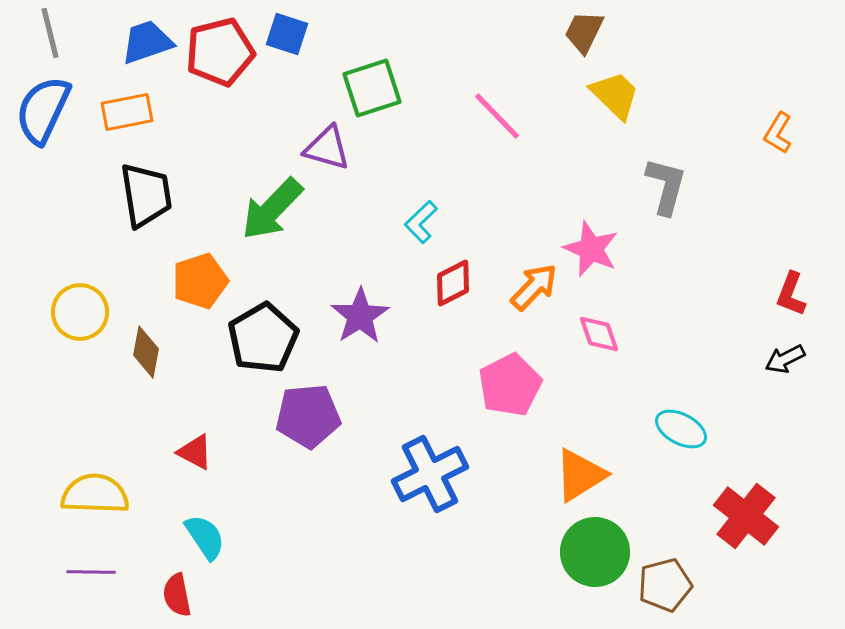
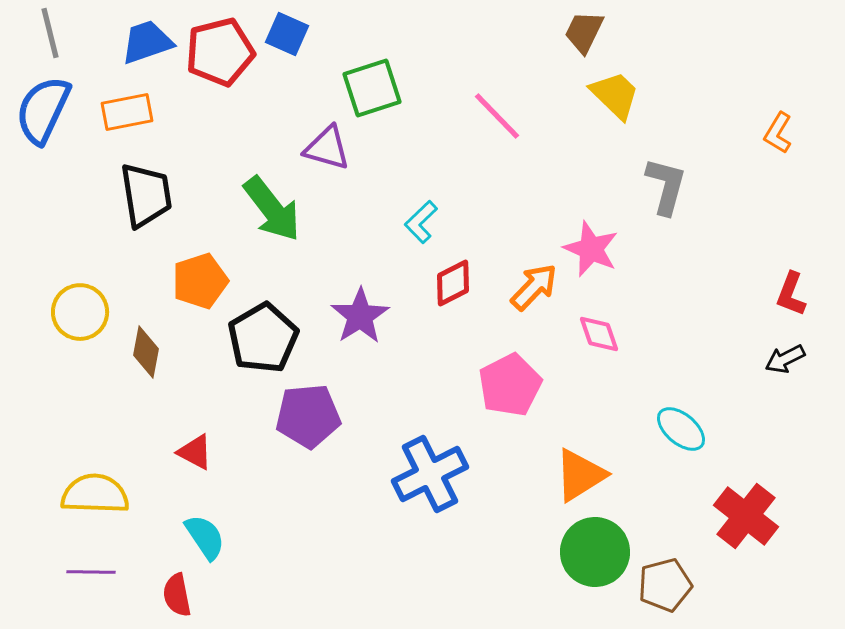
blue square: rotated 6 degrees clockwise
green arrow: rotated 82 degrees counterclockwise
cyan ellipse: rotated 12 degrees clockwise
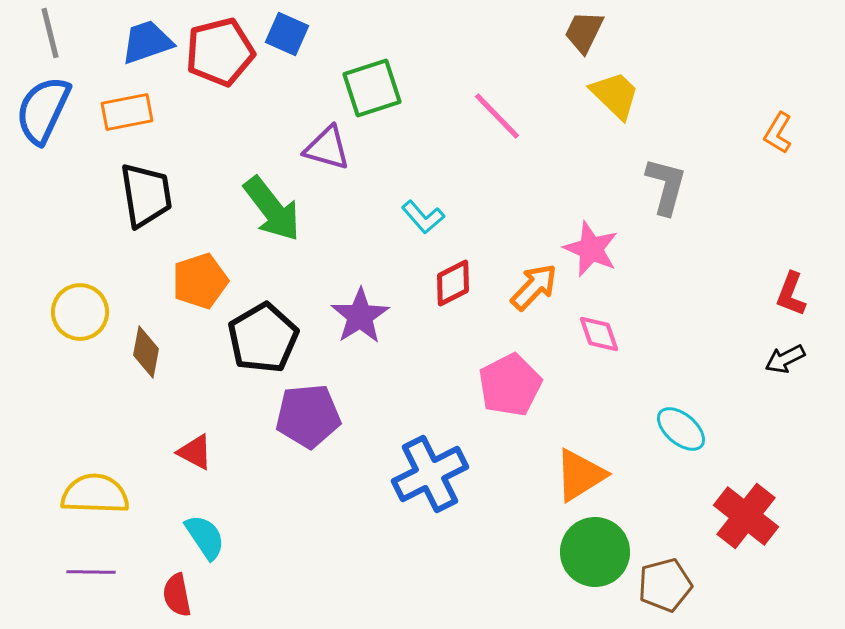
cyan L-shape: moved 2 px right, 5 px up; rotated 87 degrees counterclockwise
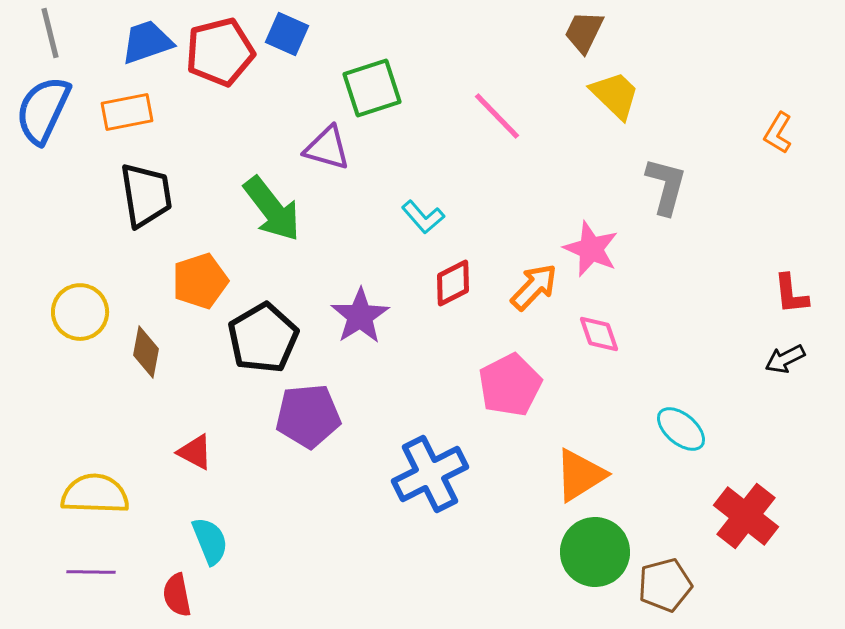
red L-shape: rotated 27 degrees counterclockwise
cyan semicircle: moved 5 px right, 4 px down; rotated 12 degrees clockwise
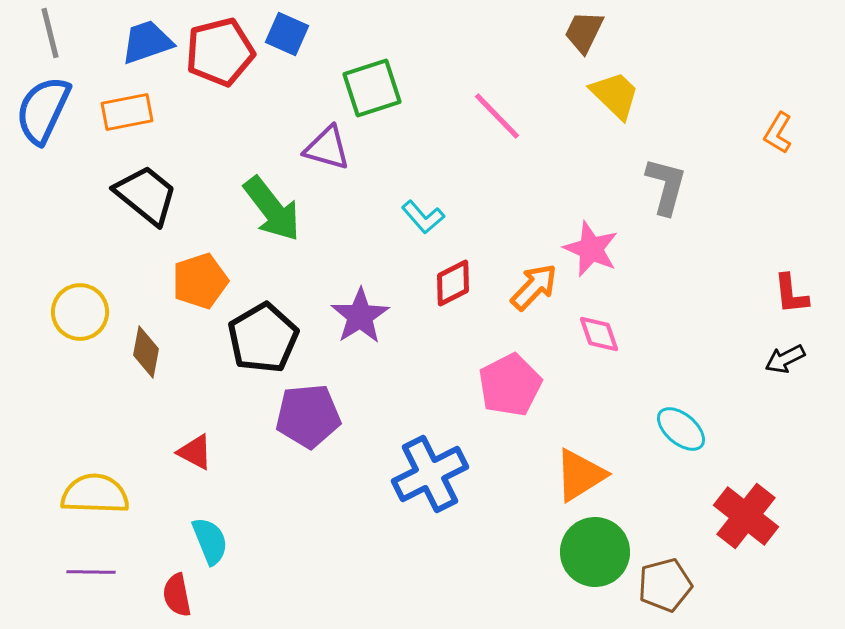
black trapezoid: rotated 42 degrees counterclockwise
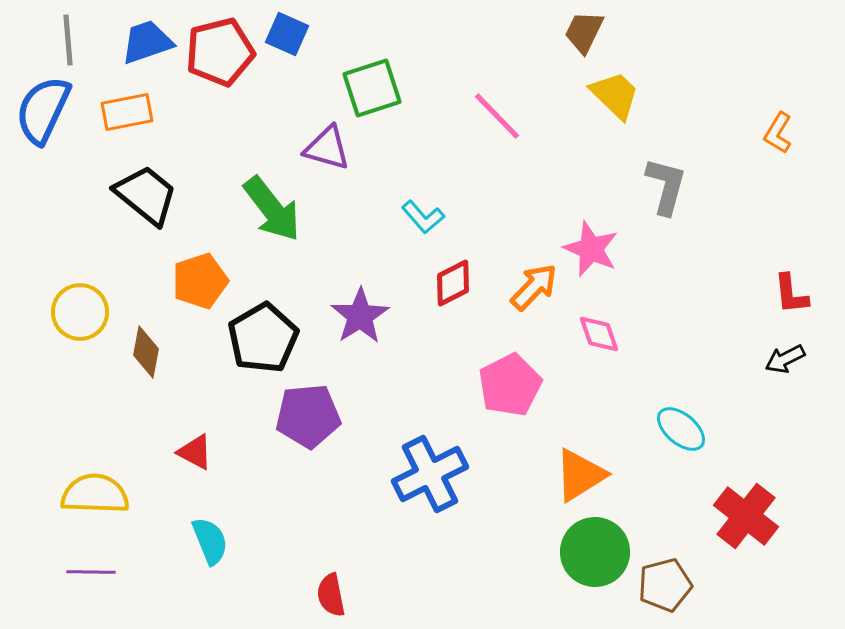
gray line: moved 18 px right, 7 px down; rotated 9 degrees clockwise
red semicircle: moved 154 px right
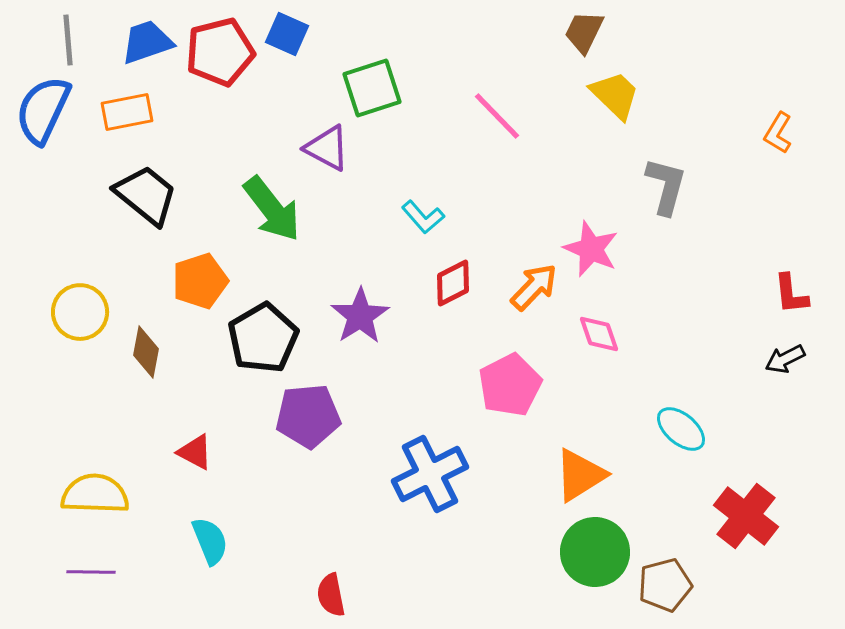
purple triangle: rotated 12 degrees clockwise
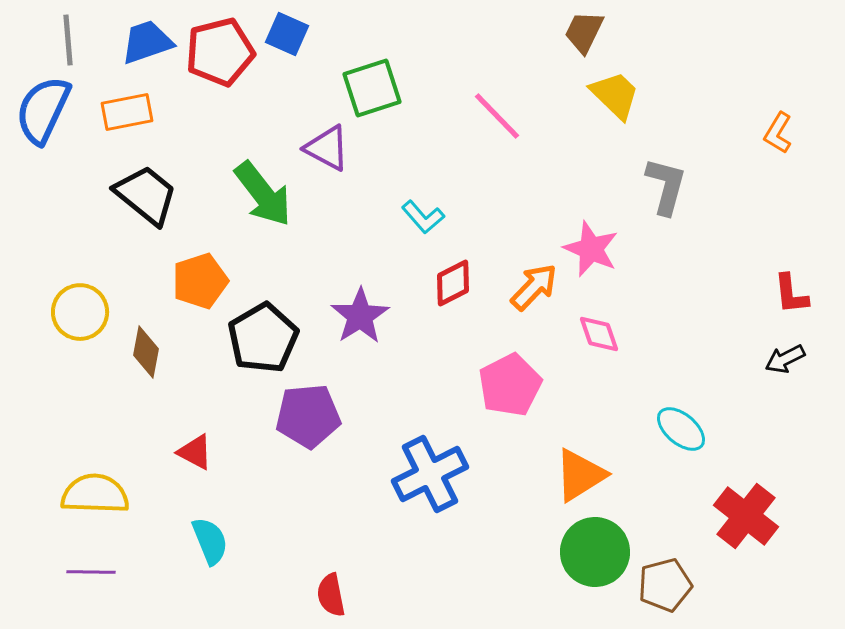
green arrow: moved 9 px left, 15 px up
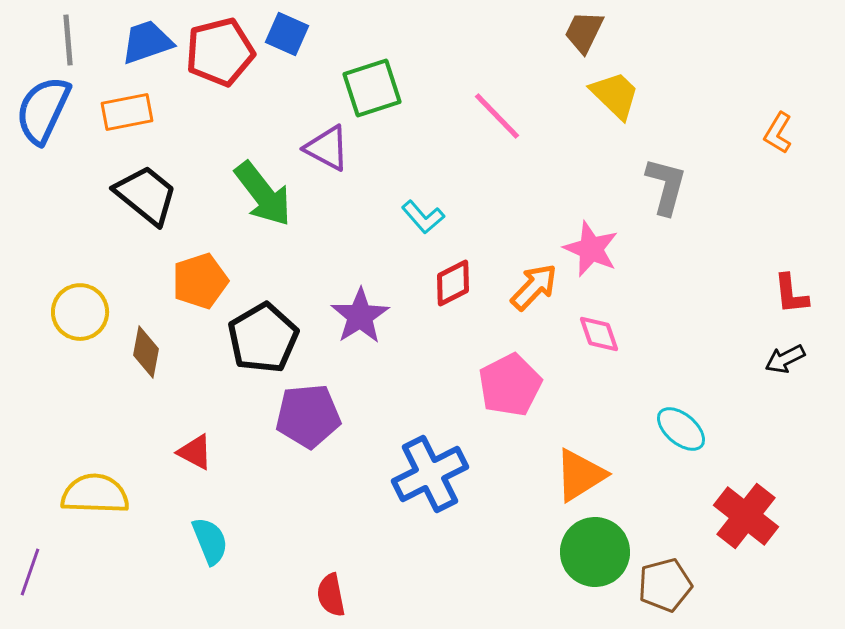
purple line: moved 61 px left; rotated 72 degrees counterclockwise
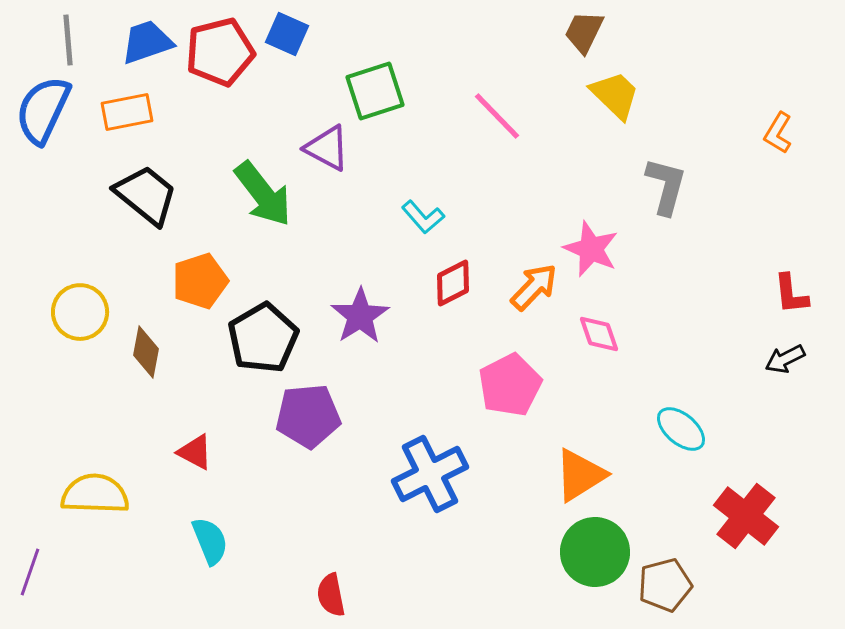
green square: moved 3 px right, 3 px down
